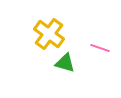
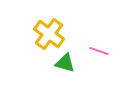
pink line: moved 1 px left, 3 px down
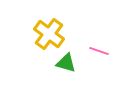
green triangle: moved 1 px right
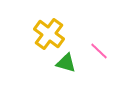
pink line: rotated 24 degrees clockwise
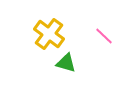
pink line: moved 5 px right, 15 px up
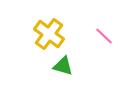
green triangle: moved 3 px left, 3 px down
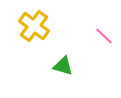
yellow cross: moved 15 px left, 8 px up
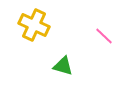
yellow cross: moved 1 px up; rotated 12 degrees counterclockwise
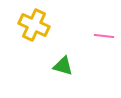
pink line: rotated 36 degrees counterclockwise
